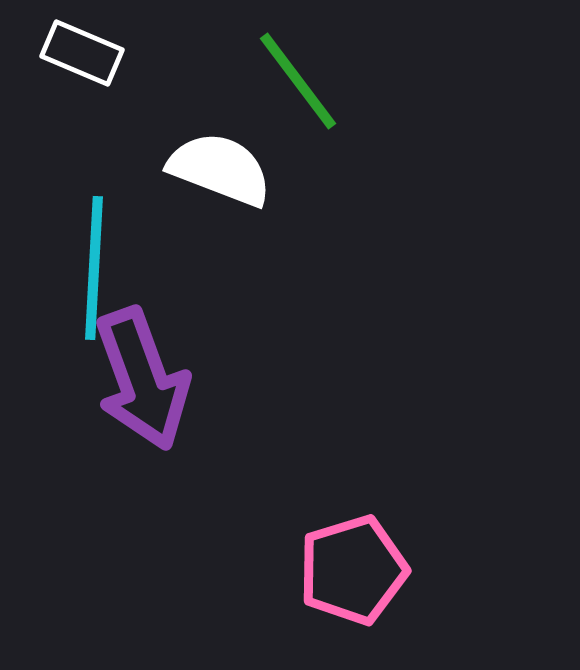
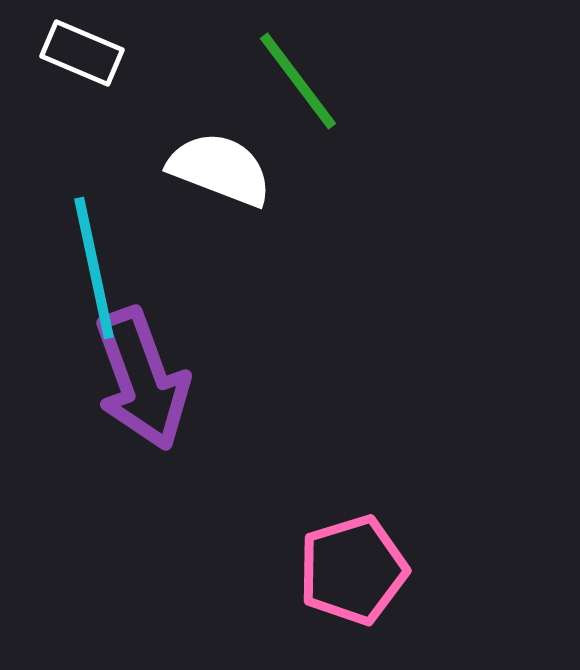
cyan line: rotated 15 degrees counterclockwise
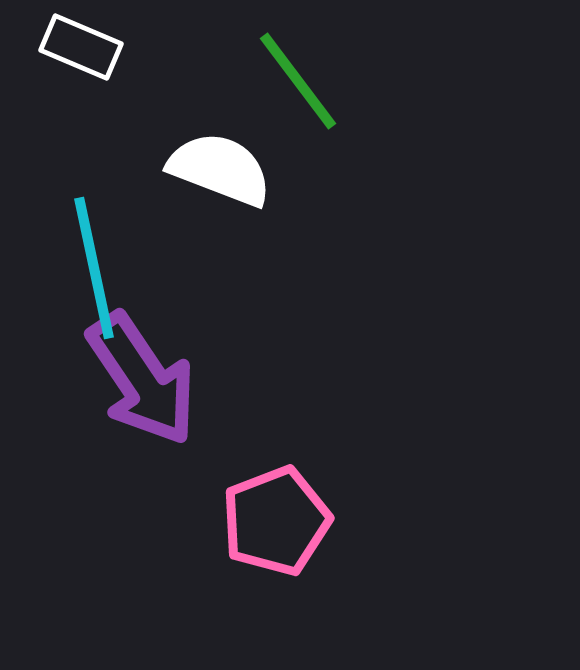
white rectangle: moved 1 px left, 6 px up
purple arrow: rotated 14 degrees counterclockwise
pink pentagon: moved 77 px left, 49 px up; rotated 4 degrees counterclockwise
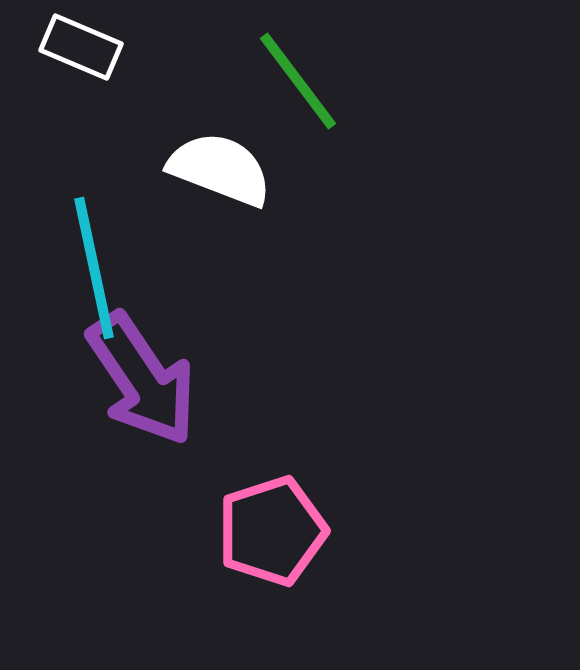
pink pentagon: moved 4 px left, 10 px down; rotated 3 degrees clockwise
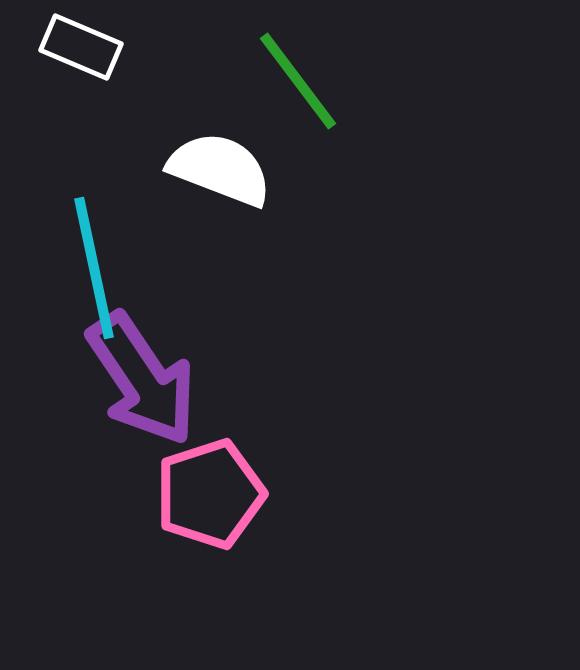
pink pentagon: moved 62 px left, 37 px up
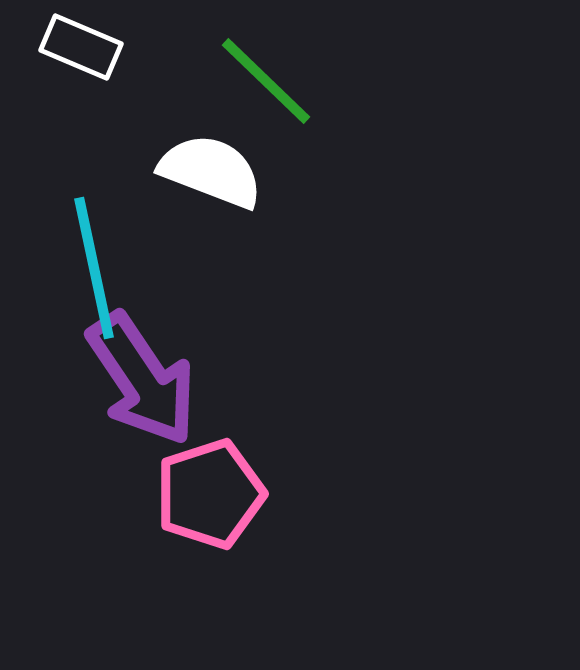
green line: moved 32 px left; rotated 9 degrees counterclockwise
white semicircle: moved 9 px left, 2 px down
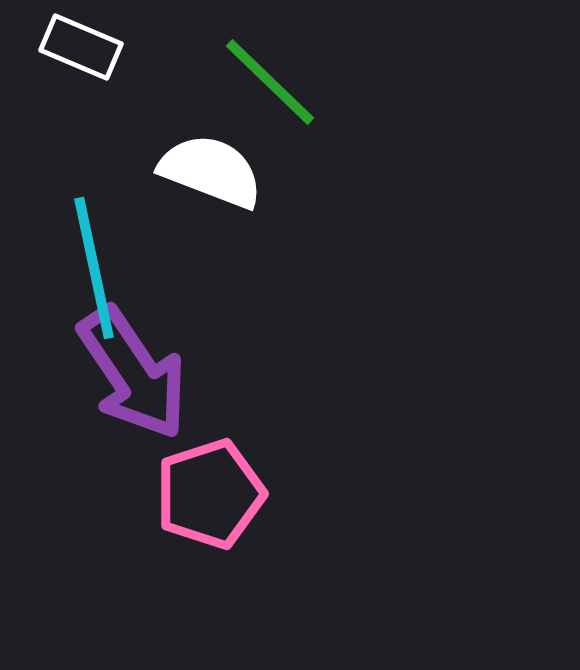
green line: moved 4 px right, 1 px down
purple arrow: moved 9 px left, 6 px up
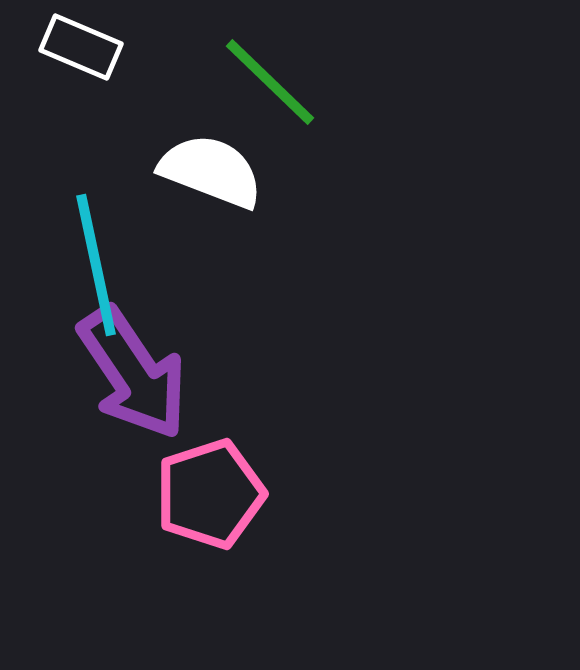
cyan line: moved 2 px right, 3 px up
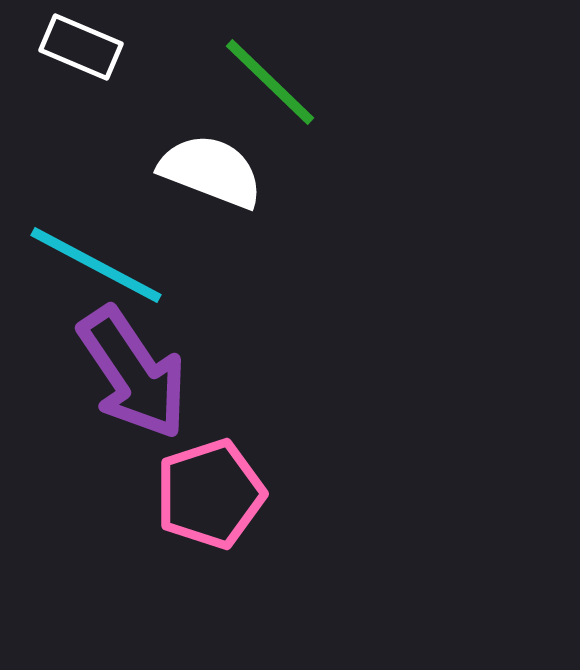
cyan line: rotated 50 degrees counterclockwise
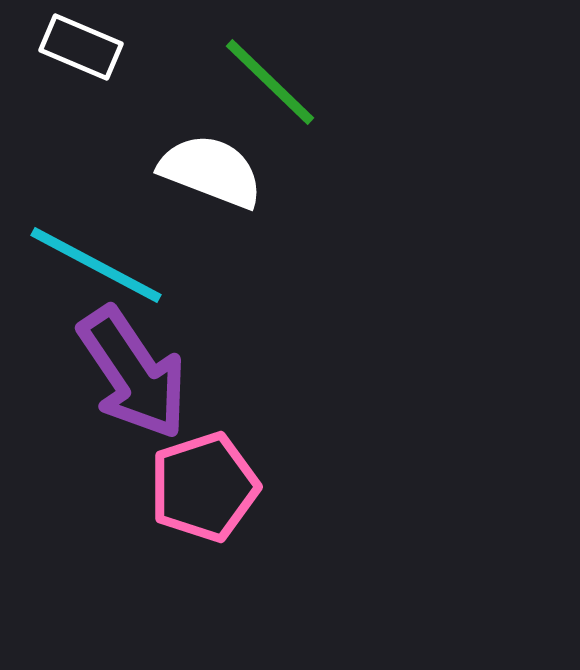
pink pentagon: moved 6 px left, 7 px up
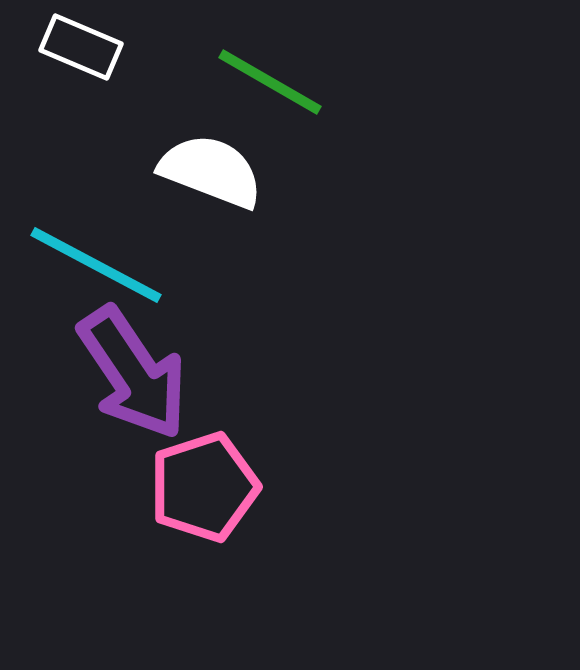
green line: rotated 14 degrees counterclockwise
